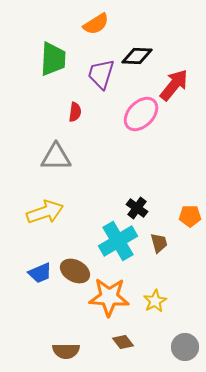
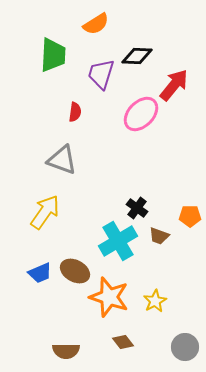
green trapezoid: moved 4 px up
gray triangle: moved 6 px right, 3 px down; rotated 20 degrees clockwise
yellow arrow: rotated 36 degrees counterclockwise
brown trapezoid: moved 7 px up; rotated 125 degrees clockwise
orange star: rotated 15 degrees clockwise
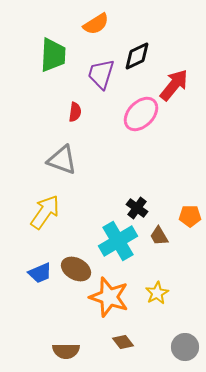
black diamond: rotated 28 degrees counterclockwise
brown trapezoid: rotated 40 degrees clockwise
brown ellipse: moved 1 px right, 2 px up
yellow star: moved 2 px right, 8 px up
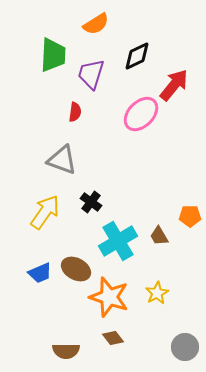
purple trapezoid: moved 10 px left
black cross: moved 46 px left, 6 px up
brown diamond: moved 10 px left, 4 px up
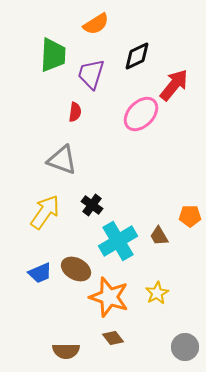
black cross: moved 1 px right, 3 px down
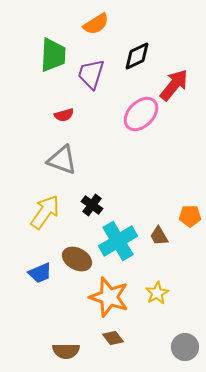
red semicircle: moved 11 px left, 3 px down; rotated 66 degrees clockwise
brown ellipse: moved 1 px right, 10 px up
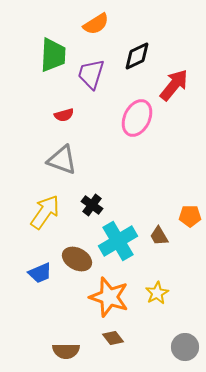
pink ellipse: moved 4 px left, 4 px down; rotated 18 degrees counterclockwise
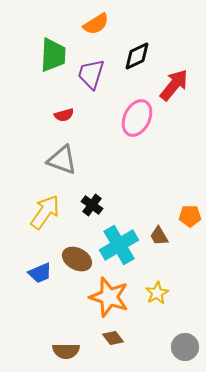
cyan cross: moved 1 px right, 4 px down
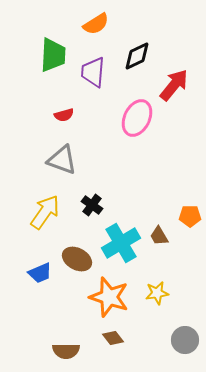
purple trapezoid: moved 2 px right, 2 px up; rotated 12 degrees counterclockwise
cyan cross: moved 2 px right, 2 px up
yellow star: rotated 20 degrees clockwise
gray circle: moved 7 px up
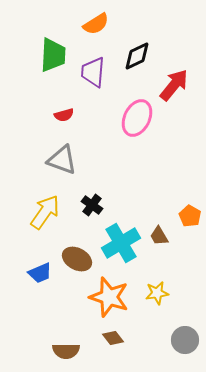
orange pentagon: rotated 30 degrees clockwise
